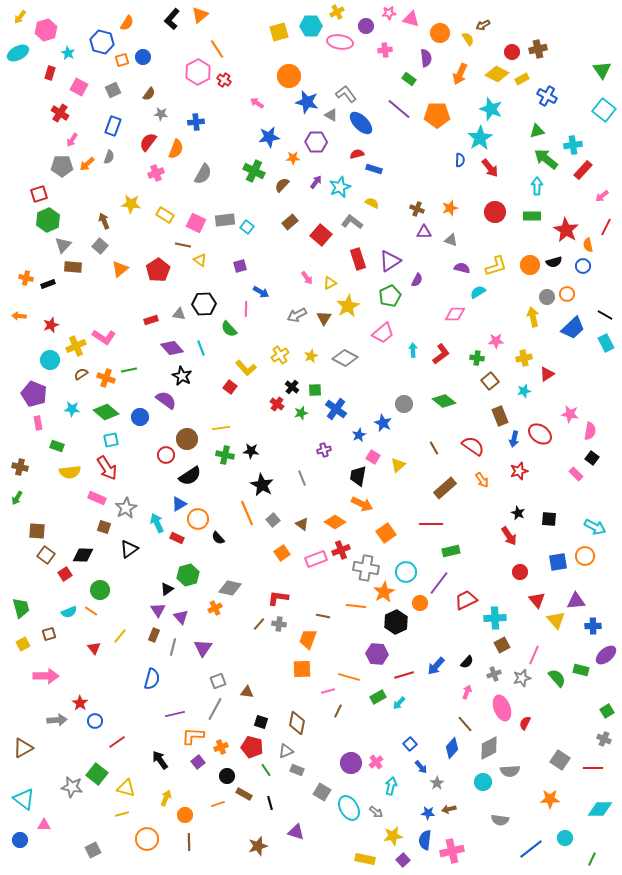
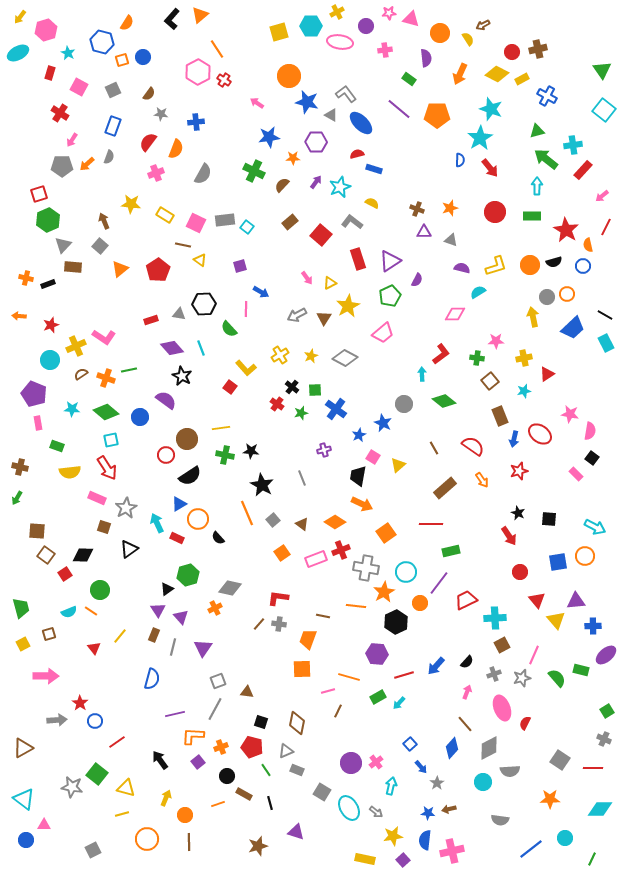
cyan arrow at (413, 350): moved 9 px right, 24 px down
blue circle at (20, 840): moved 6 px right
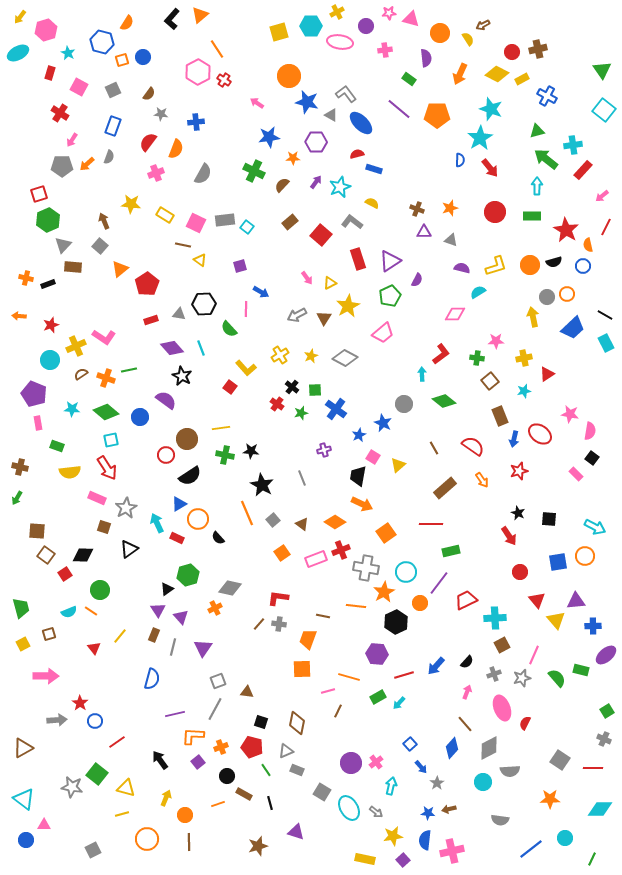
red pentagon at (158, 270): moved 11 px left, 14 px down
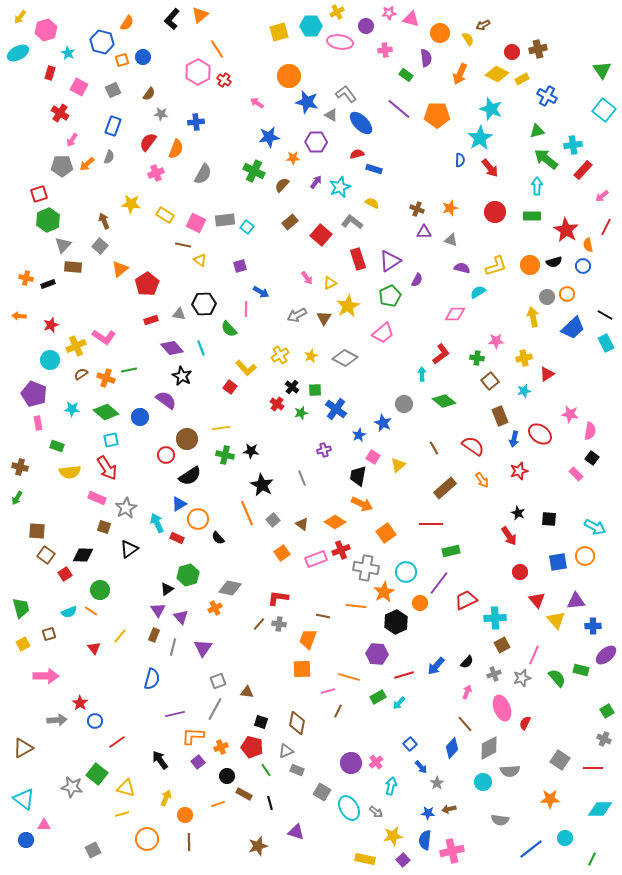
green rectangle at (409, 79): moved 3 px left, 4 px up
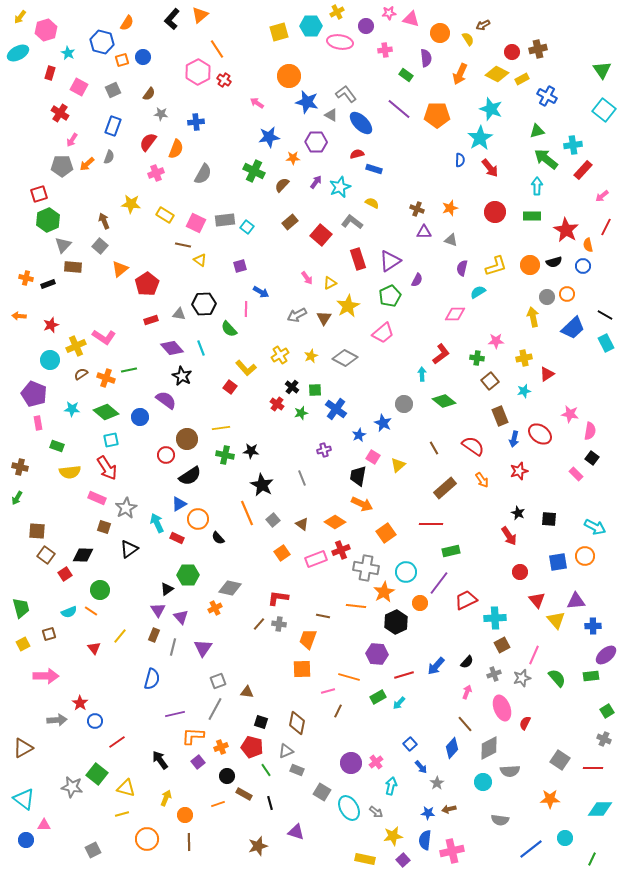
purple semicircle at (462, 268): rotated 91 degrees counterclockwise
green hexagon at (188, 575): rotated 15 degrees clockwise
green rectangle at (581, 670): moved 10 px right, 6 px down; rotated 21 degrees counterclockwise
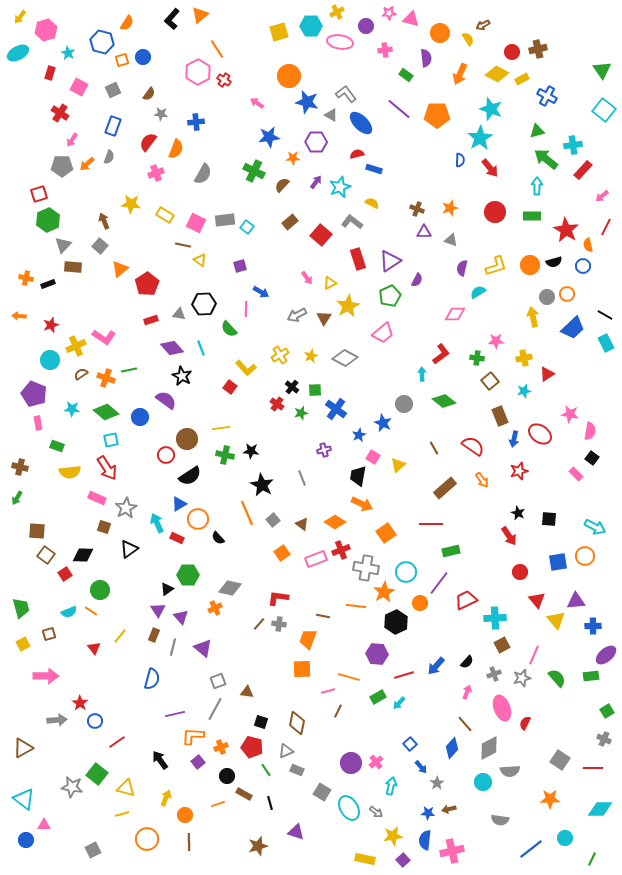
purple triangle at (203, 648): rotated 24 degrees counterclockwise
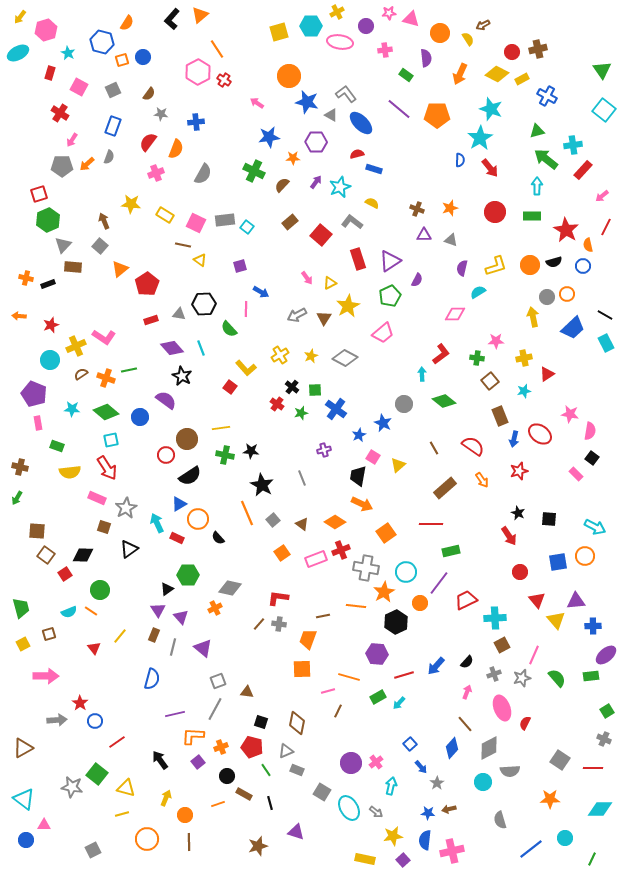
purple triangle at (424, 232): moved 3 px down
brown line at (323, 616): rotated 24 degrees counterclockwise
gray semicircle at (500, 820): rotated 66 degrees clockwise
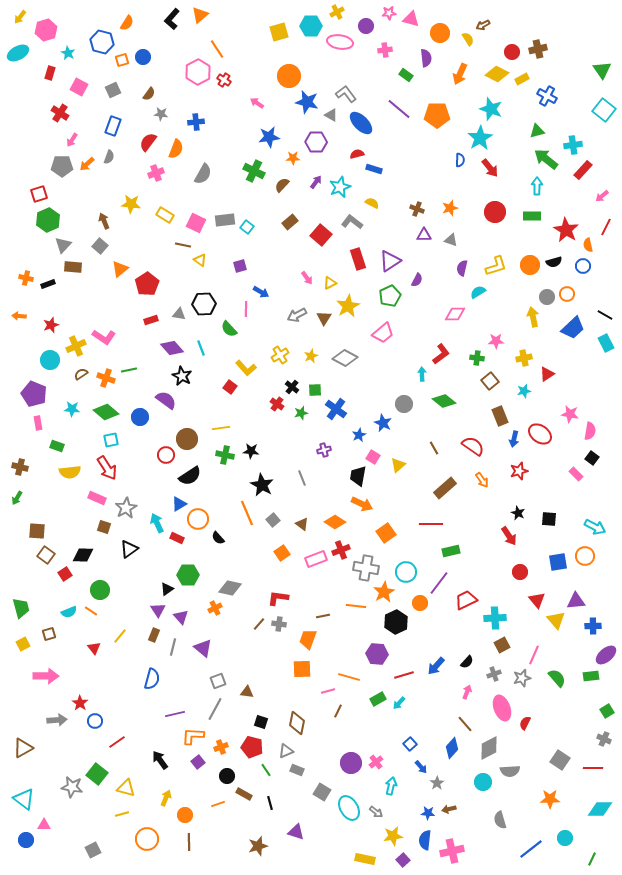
green rectangle at (378, 697): moved 2 px down
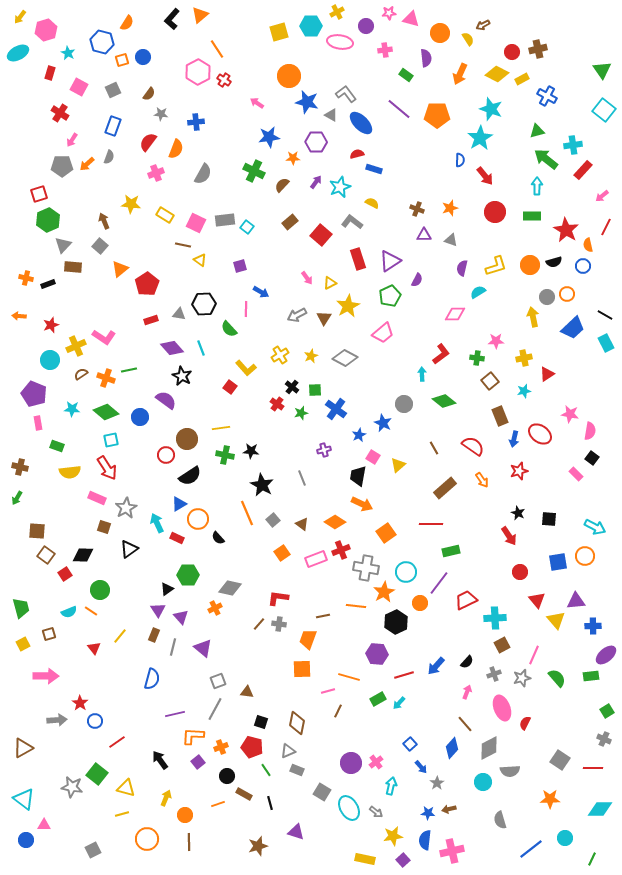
red arrow at (490, 168): moved 5 px left, 8 px down
gray triangle at (286, 751): moved 2 px right
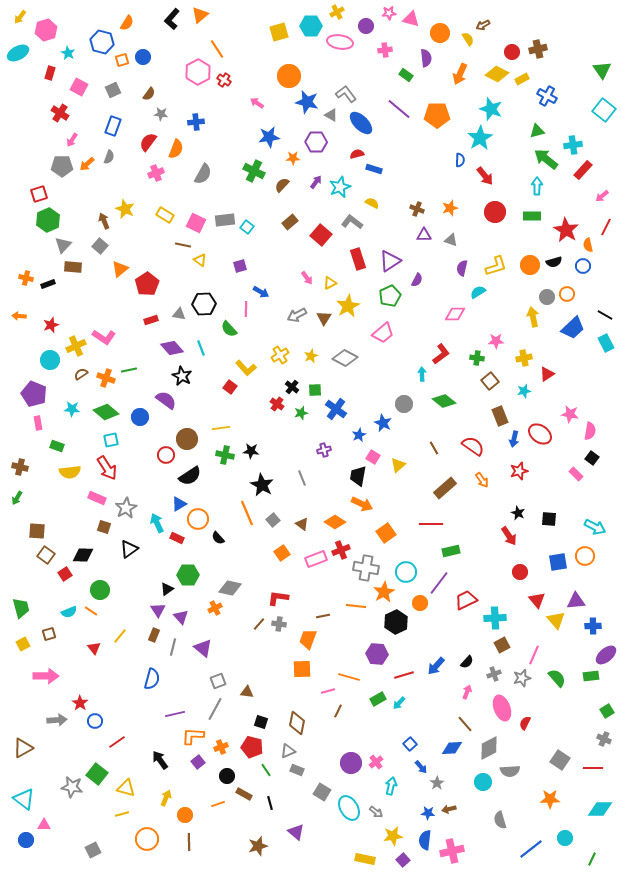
yellow star at (131, 204): moved 6 px left, 5 px down; rotated 18 degrees clockwise
blue diamond at (452, 748): rotated 45 degrees clockwise
purple triangle at (296, 832): rotated 24 degrees clockwise
